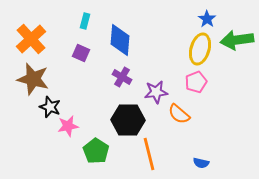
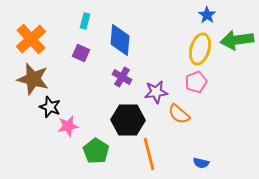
blue star: moved 4 px up
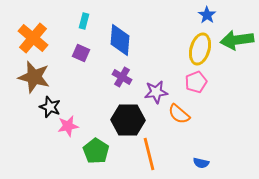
cyan rectangle: moved 1 px left
orange cross: moved 2 px right, 1 px up; rotated 8 degrees counterclockwise
brown star: moved 1 px right, 2 px up
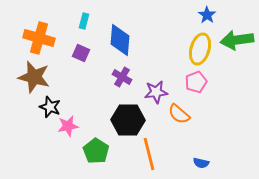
orange cross: moved 6 px right; rotated 24 degrees counterclockwise
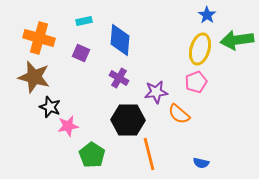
cyan rectangle: rotated 63 degrees clockwise
purple cross: moved 3 px left, 1 px down
green pentagon: moved 4 px left, 4 px down
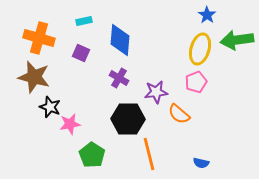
black hexagon: moved 1 px up
pink star: moved 2 px right, 2 px up
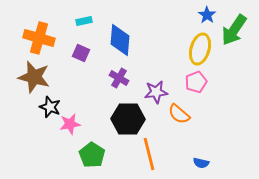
green arrow: moved 3 px left, 10 px up; rotated 48 degrees counterclockwise
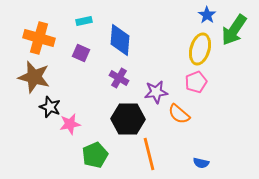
green pentagon: moved 3 px right; rotated 15 degrees clockwise
